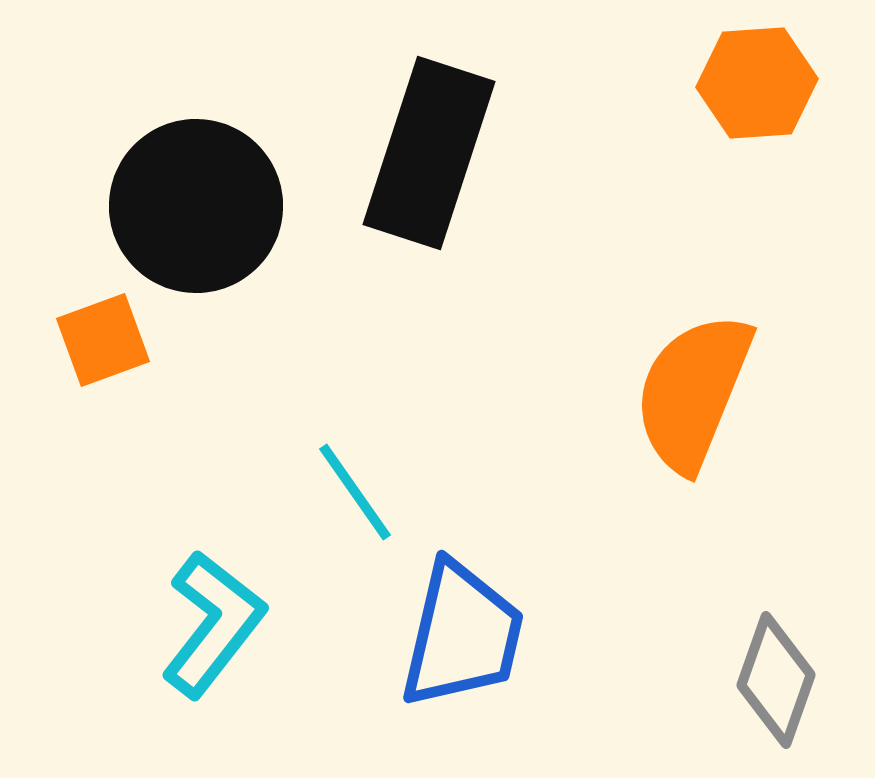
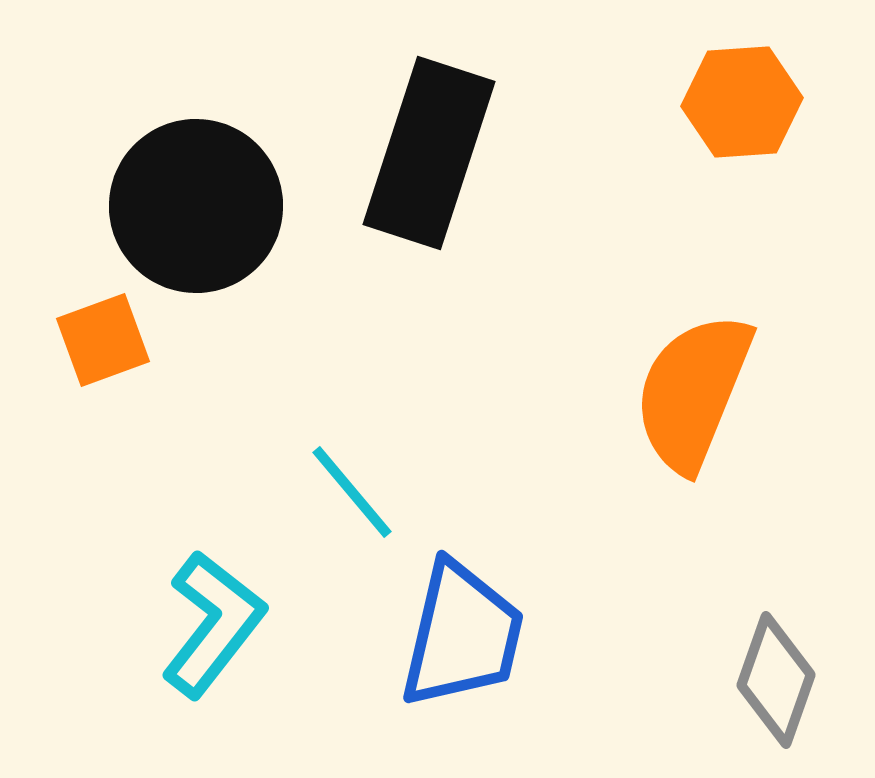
orange hexagon: moved 15 px left, 19 px down
cyan line: moved 3 px left; rotated 5 degrees counterclockwise
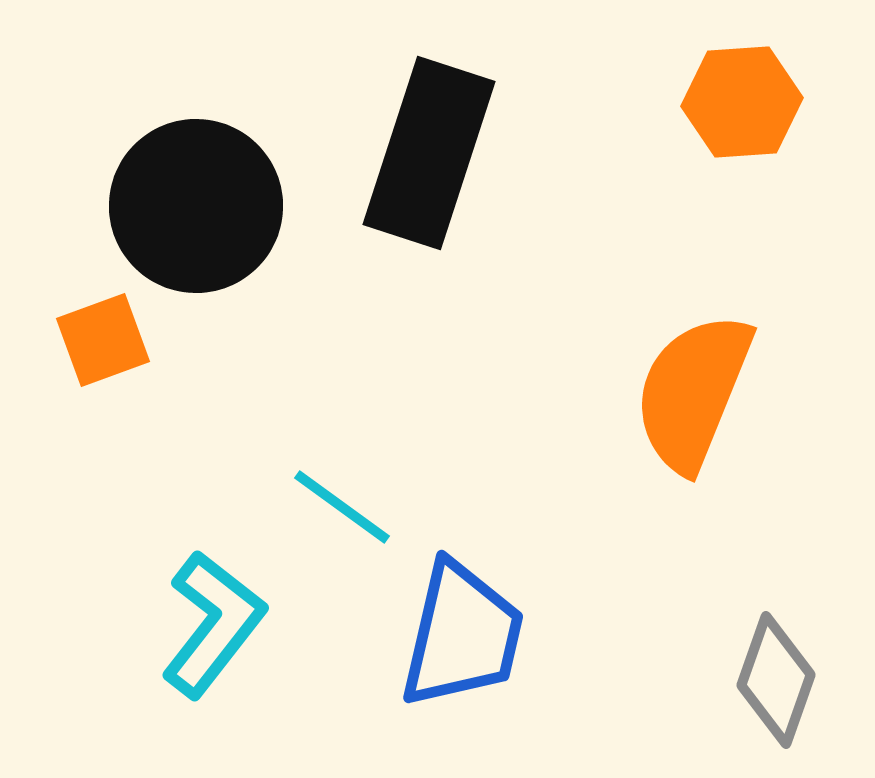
cyan line: moved 10 px left, 15 px down; rotated 14 degrees counterclockwise
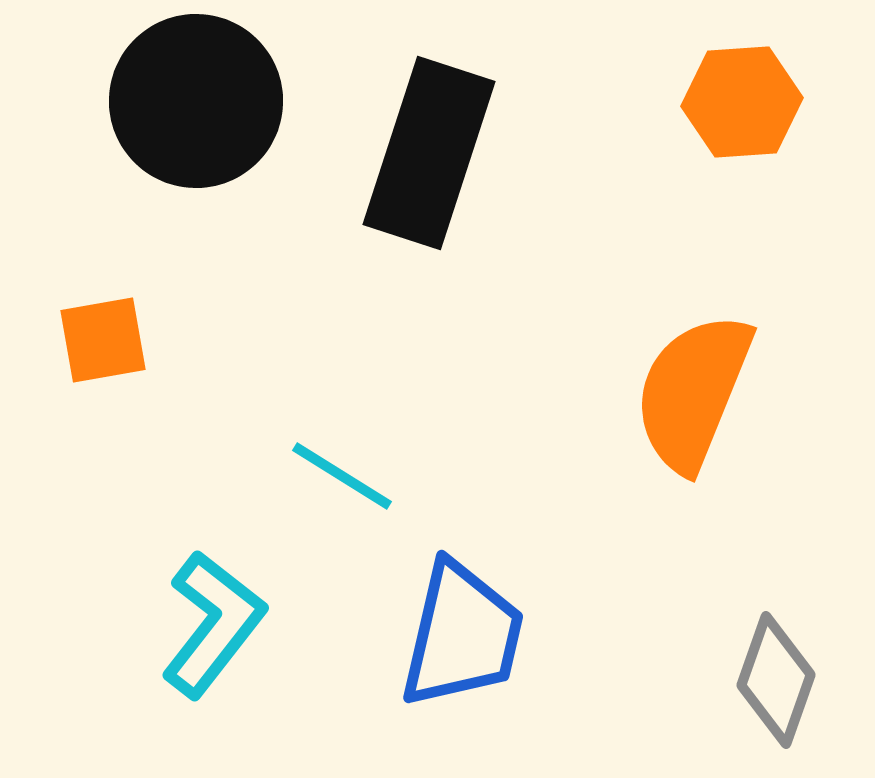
black circle: moved 105 px up
orange square: rotated 10 degrees clockwise
cyan line: moved 31 px up; rotated 4 degrees counterclockwise
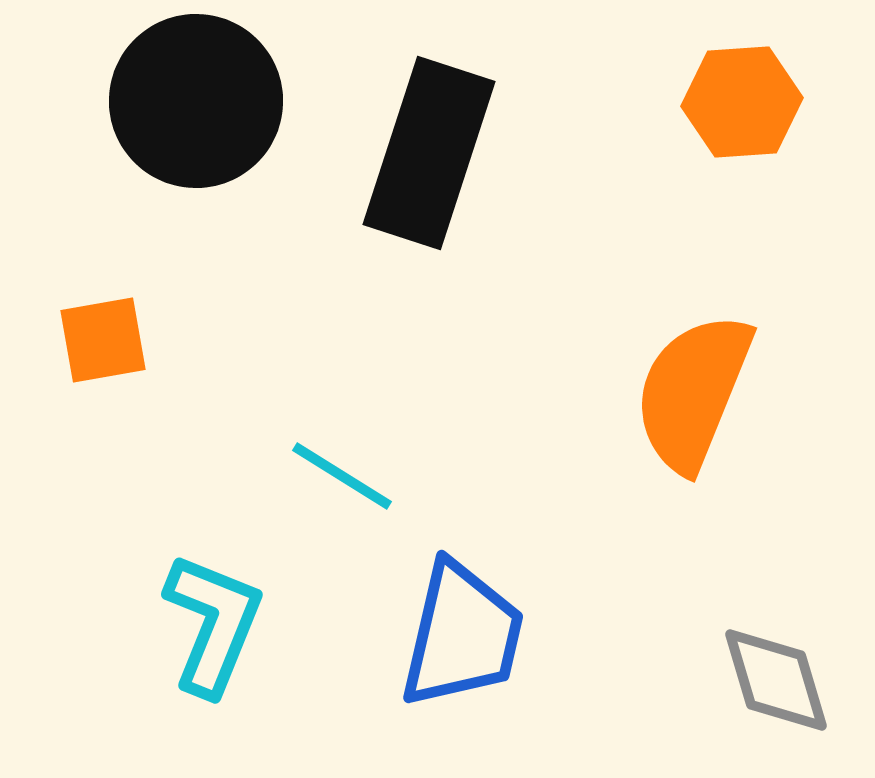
cyan L-shape: rotated 16 degrees counterclockwise
gray diamond: rotated 36 degrees counterclockwise
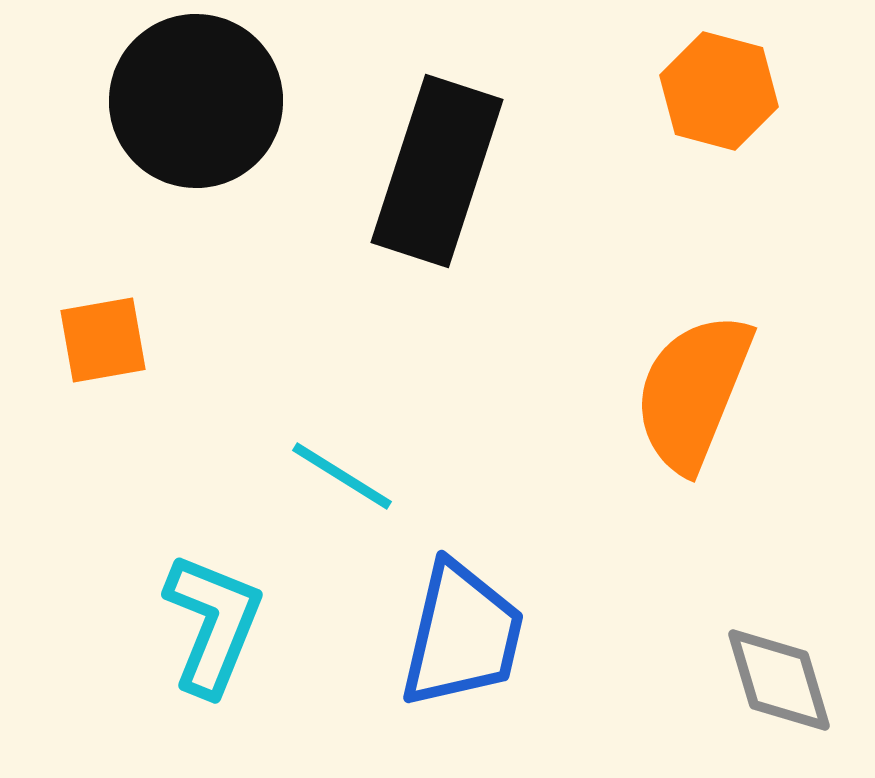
orange hexagon: moved 23 px left, 11 px up; rotated 19 degrees clockwise
black rectangle: moved 8 px right, 18 px down
gray diamond: moved 3 px right
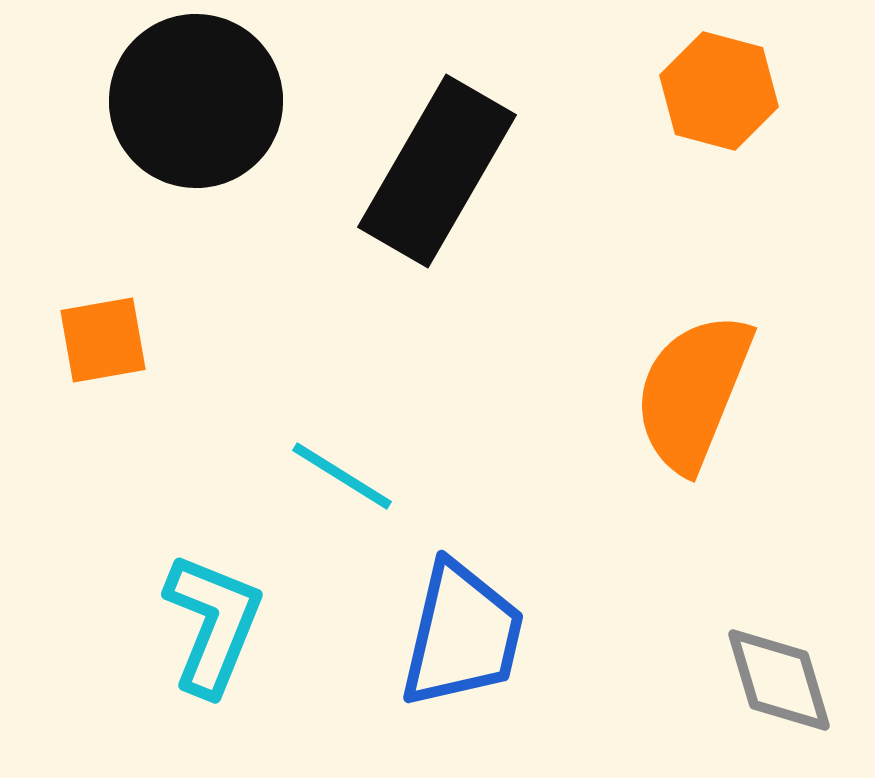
black rectangle: rotated 12 degrees clockwise
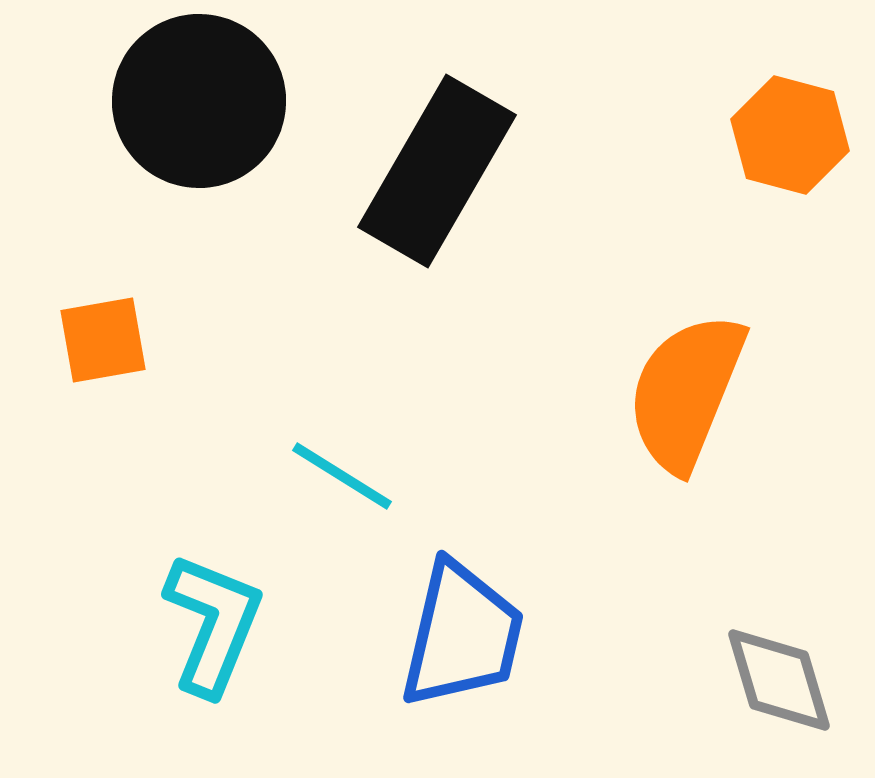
orange hexagon: moved 71 px right, 44 px down
black circle: moved 3 px right
orange semicircle: moved 7 px left
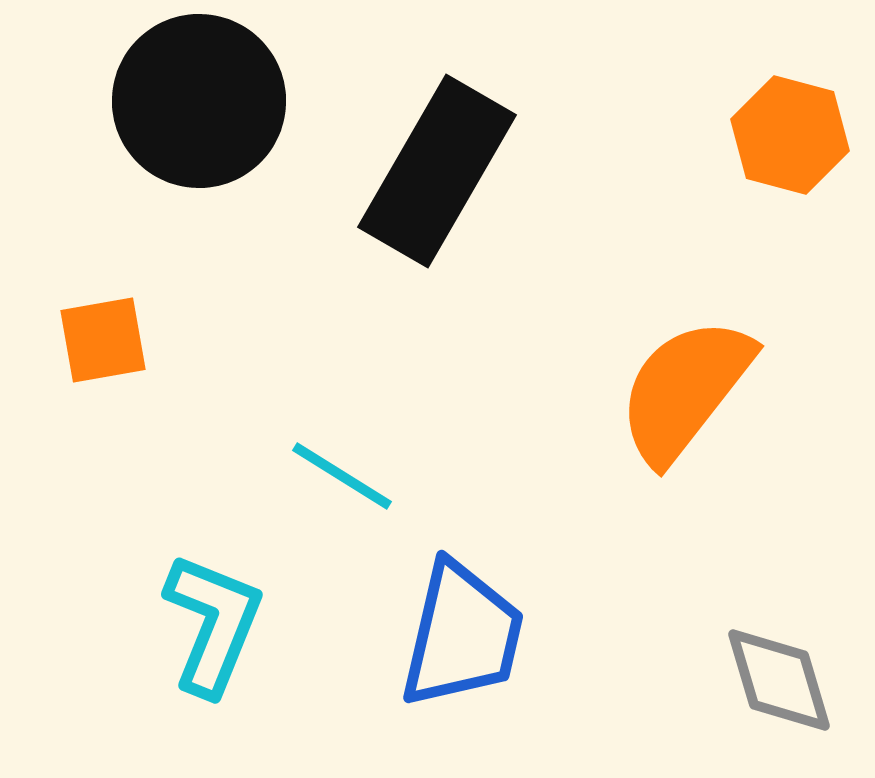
orange semicircle: moved 1 px left, 2 px up; rotated 16 degrees clockwise
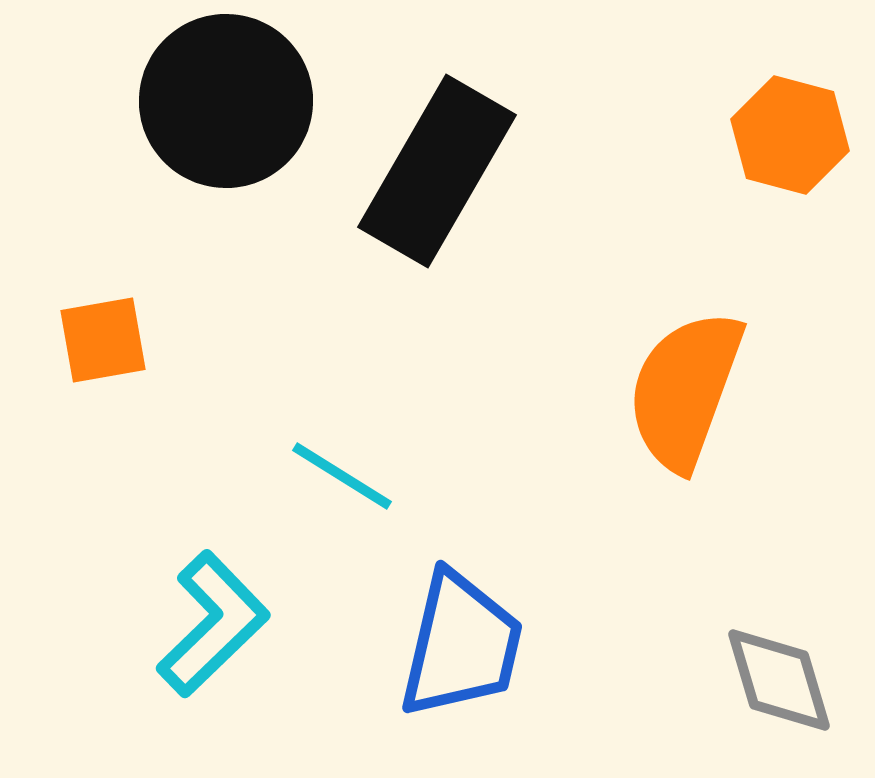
black circle: moved 27 px right
orange semicircle: rotated 18 degrees counterclockwise
cyan L-shape: rotated 24 degrees clockwise
blue trapezoid: moved 1 px left, 10 px down
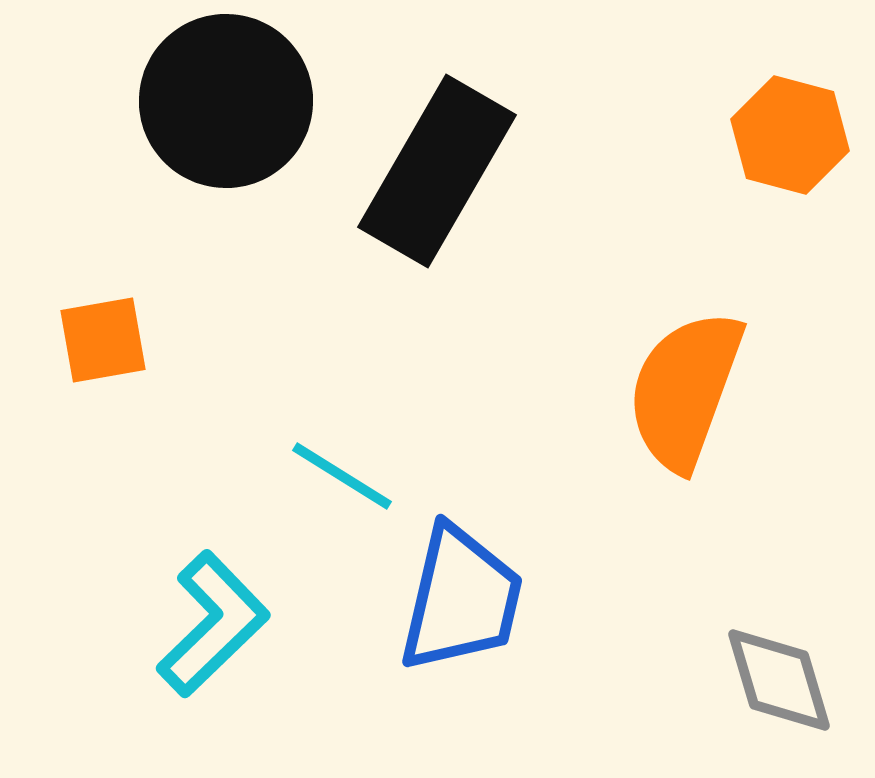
blue trapezoid: moved 46 px up
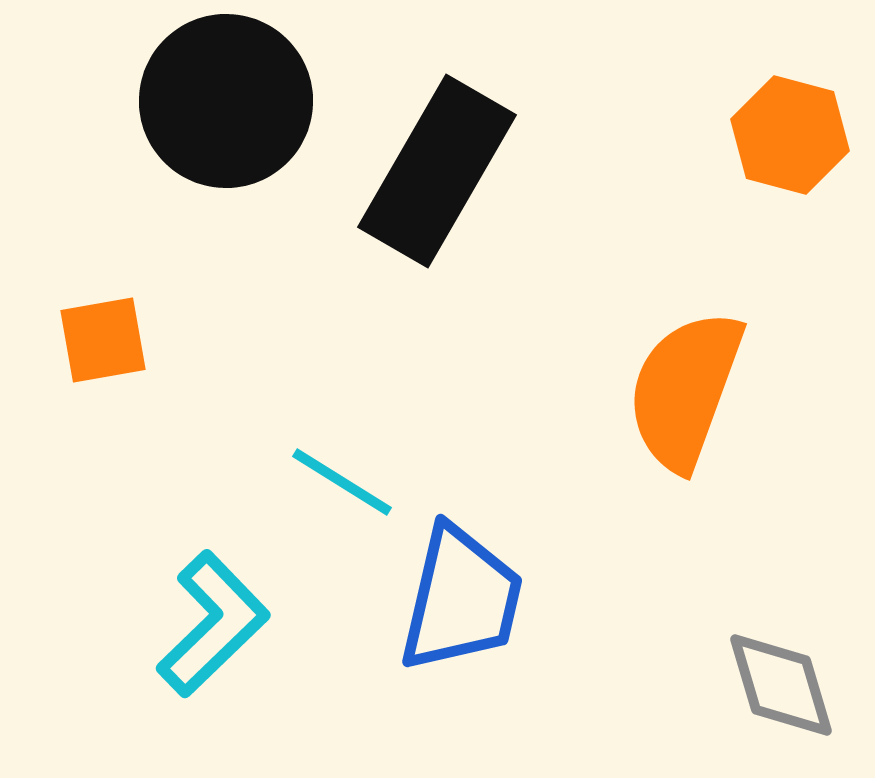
cyan line: moved 6 px down
gray diamond: moved 2 px right, 5 px down
